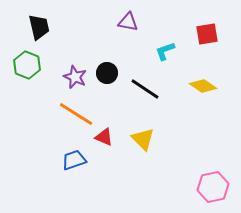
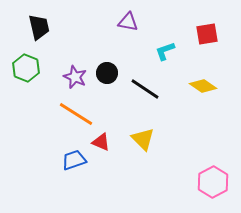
green hexagon: moved 1 px left, 3 px down
red triangle: moved 3 px left, 5 px down
pink hexagon: moved 5 px up; rotated 16 degrees counterclockwise
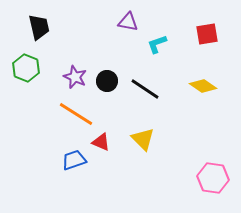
cyan L-shape: moved 8 px left, 7 px up
black circle: moved 8 px down
pink hexagon: moved 4 px up; rotated 24 degrees counterclockwise
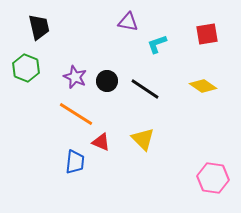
blue trapezoid: moved 1 px right, 2 px down; rotated 115 degrees clockwise
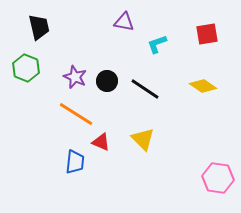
purple triangle: moved 4 px left
pink hexagon: moved 5 px right
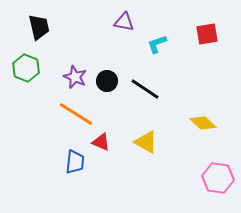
yellow diamond: moved 37 px down; rotated 8 degrees clockwise
yellow triangle: moved 3 px right, 3 px down; rotated 15 degrees counterclockwise
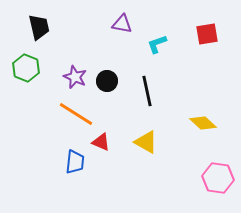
purple triangle: moved 2 px left, 2 px down
black line: moved 2 px right, 2 px down; rotated 44 degrees clockwise
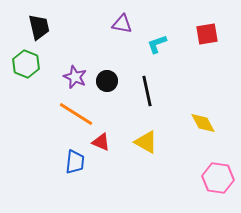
green hexagon: moved 4 px up
yellow diamond: rotated 20 degrees clockwise
